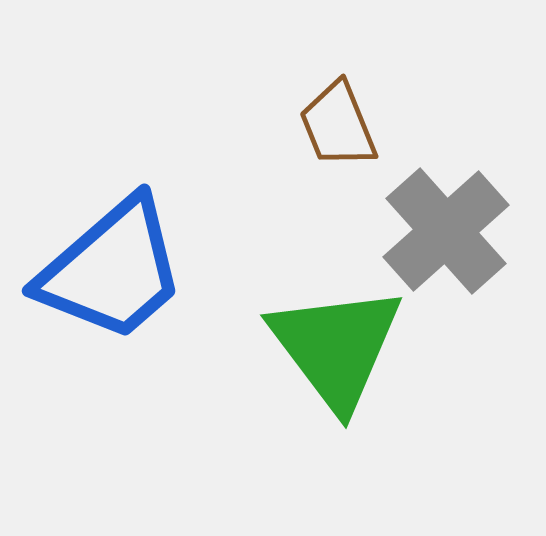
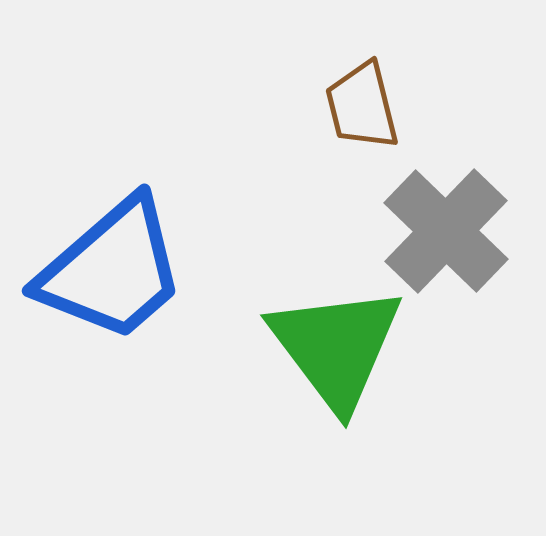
brown trapezoid: moved 24 px right, 19 px up; rotated 8 degrees clockwise
gray cross: rotated 4 degrees counterclockwise
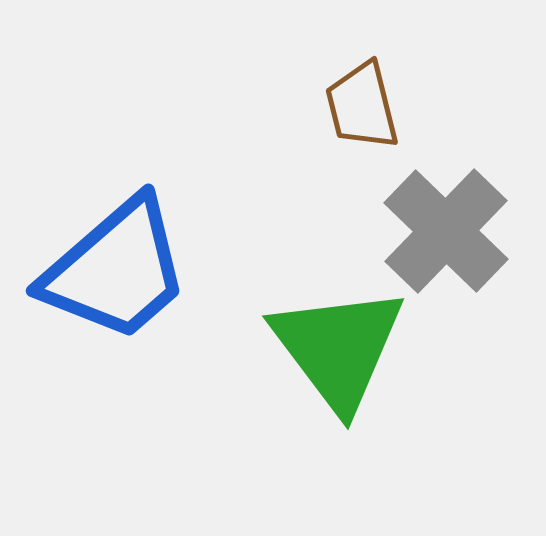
blue trapezoid: moved 4 px right
green triangle: moved 2 px right, 1 px down
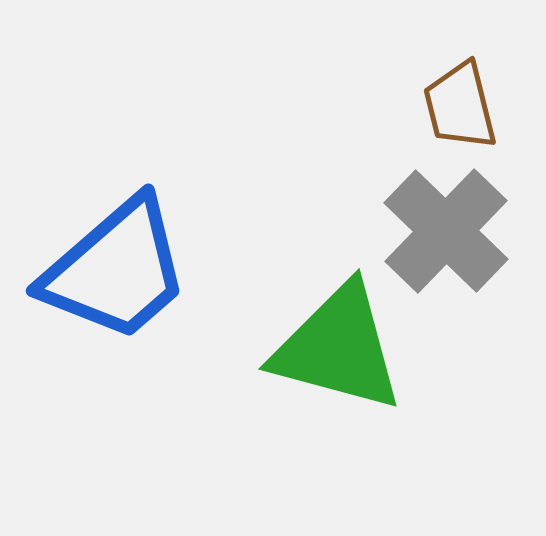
brown trapezoid: moved 98 px right
green triangle: rotated 38 degrees counterclockwise
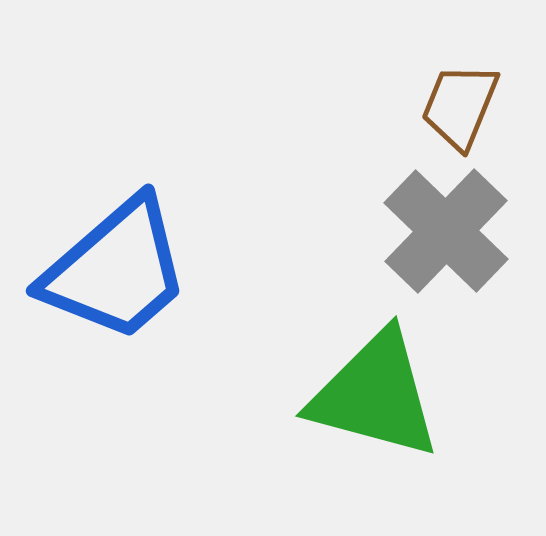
brown trapezoid: rotated 36 degrees clockwise
green triangle: moved 37 px right, 47 px down
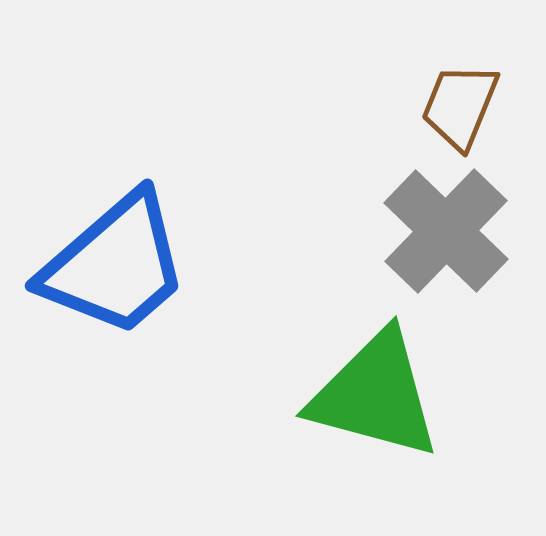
blue trapezoid: moved 1 px left, 5 px up
